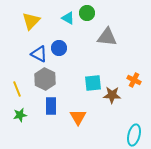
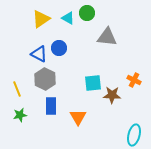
yellow triangle: moved 10 px right, 2 px up; rotated 12 degrees clockwise
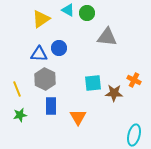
cyan triangle: moved 8 px up
blue triangle: rotated 24 degrees counterclockwise
brown star: moved 2 px right, 2 px up
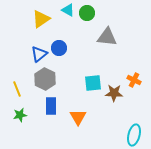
blue triangle: rotated 42 degrees counterclockwise
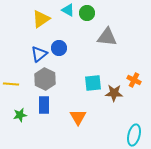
yellow line: moved 6 px left, 5 px up; rotated 63 degrees counterclockwise
blue rectangle: moved 7 px left, 1 px up
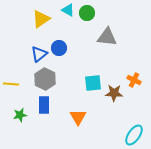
cyan ellipse: rotated 20 degrees clockwise
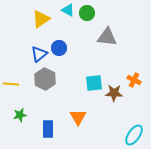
cyan square: moved 1 px right
blue rectangle: moved 4 px right, 24 px down
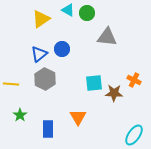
blue circle: moved 3 px right, 1 px down
green star: rotated 24 degrees counterclockwise
